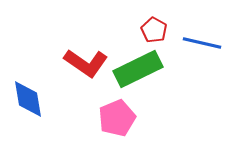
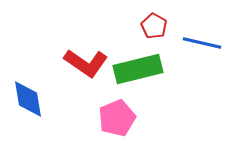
red pentagon: moved 4 px up
green rectangle: rotated 12 degrees clockwise
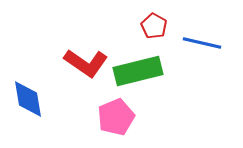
green rectangle: moved 2 px down
pink pentagon: moved 1 px left, 1 px up
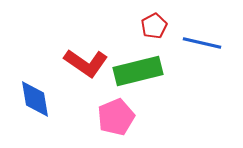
red pentagon: rotated 15 degrees clockwise
blue diamond: moved 7 px right
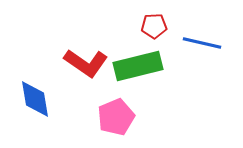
red pentagon: rotated 25 degrees clockwise
green rectangle: moved 5 px up
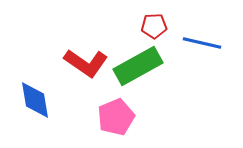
green rectangle: rotated 15 degrees counterclockwise
blue diamond: moved 1 px down
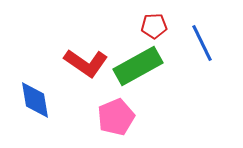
blue line: rotated 51 degrees clockwise
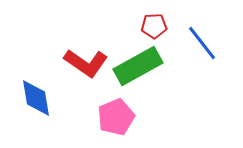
blue line: rotated 12 degrees counterclockwise
blue diamond: moved 1 px right, 2 px up
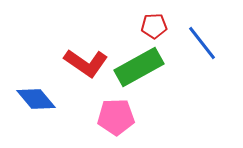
green rectangle: moved 1 px right, 1 px down
blue diamond: moved 1 px down; rotated 30 degrees counterclockwise
pink pentagon: rotated 21 degrees clockwise
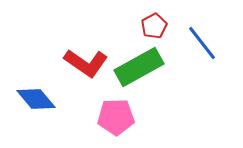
red pentagon: rotated 25 degrees counterclockwise
